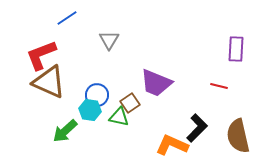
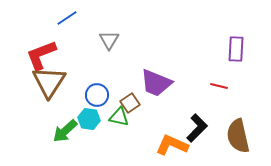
brown triangle: rotated 39 degrees clockwise
cyan hexagon: moved 1 px left, 9 px down
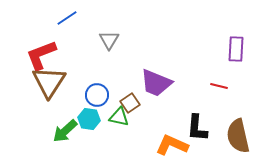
black L-shape: rotated 140 degrees clockwise
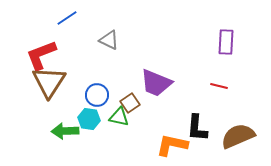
gray triangle: rotated 35 degrees counterclockwise
purple rectangle: moved 10 px left, 7 px up
green arrow: rotated 40 degrees clockwise
brown semicircle: rotated 80 degrees clockwise
orange L-shape: rotated 12 degrees counterclockwise
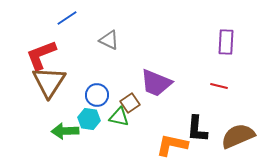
black L-shape: moved 1 px down
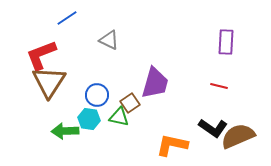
purple trapezoid: moved 1 px left; rotated 96 degrees counterclockwise
black L-shape: moved 16 px right, 1 px up; rotated 60 degrees counterclockwise
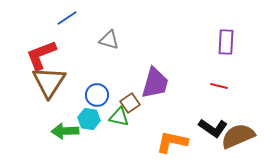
gray triangle: rotated 10 degrees counterclockwise
orange L-shape: moved 3 px up
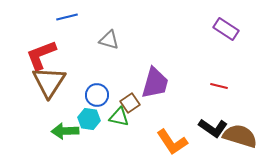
blue line: moved 1 px up; rotated 20 degrees clockwise
purple rectangle: moved 13 px up; rotated 60 degrees counterclockwise
brown semicircle: moved 2 px right; rotated 40 degrees clockwise
orange L-shape: rotated 136 degrees counterclockwise
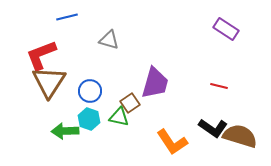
blue circle: moved 7 px left, 4 px up
cyan hexagon: rotated 10 degrees clockwise
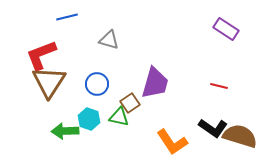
blue circle: moved 7 px right, 7 px up
